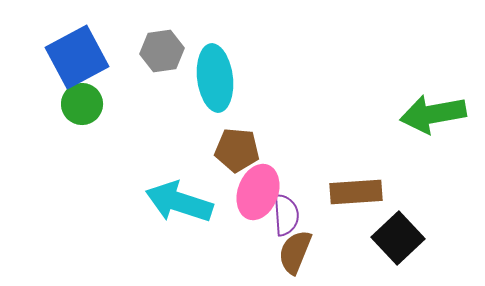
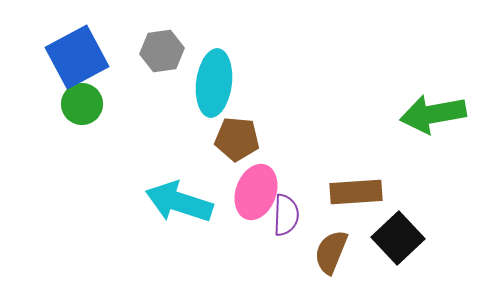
cyan ellipse: moved 1 px left, 5 px down; rotated 14 degrees clockwise
brown pentagon: moved 11 px up
pink ellipse: moved 2 px left
purple semicircle: rotated 6 degrees clockwise
brown semicircle: moved 36 px right
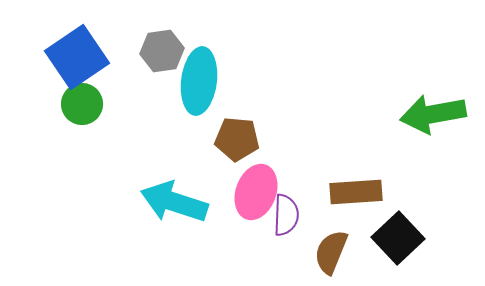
blue square: rotated 6 degrees counterclockwise
cyan ellipse: moved 15 px left, 2 px up
cyan arrow: moved 5 px left
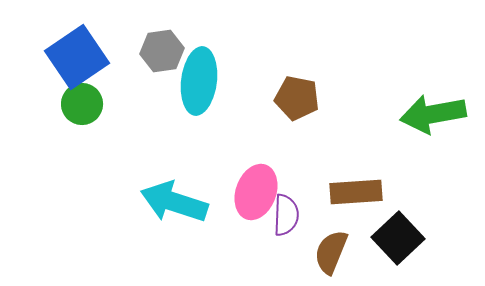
brown pentagon: moved 60 px right, 41 px up; rotated 6 degrees clockwise
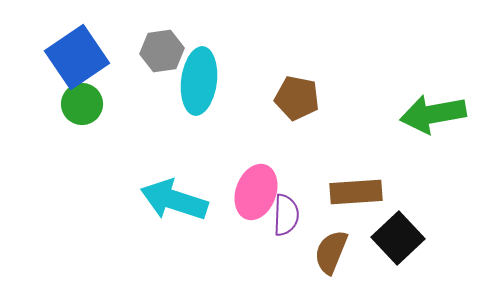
cyan arrow: moved 2 px up
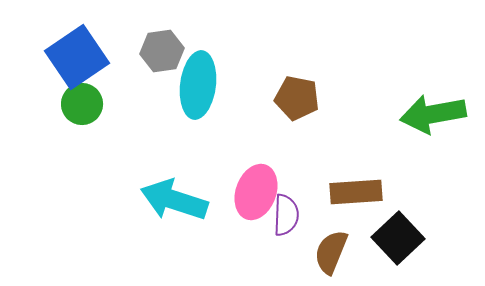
cyan ellipse: moved 1 px left, 4 px down
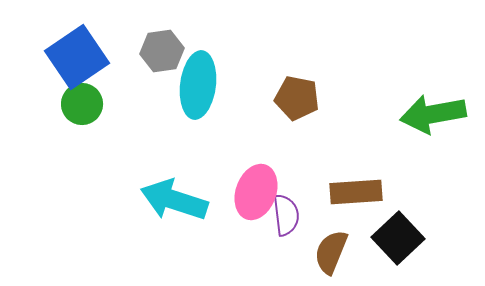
purple semicircle: rotated 9 degrees counterclockwise
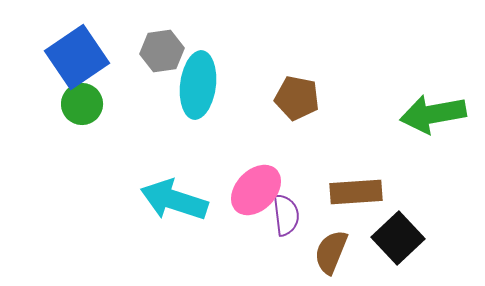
pink ellipse: moved 2 px up; rotated 24 degrees clockwise
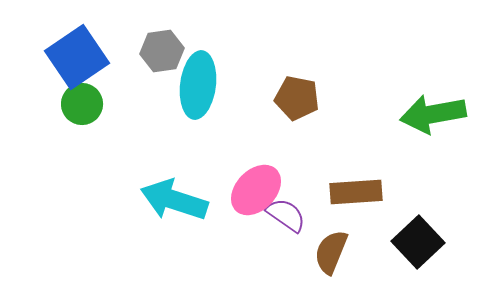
purple semicircle: rotated 48 degrees counterclockwise
black square: moved 20 px right, 4 px down
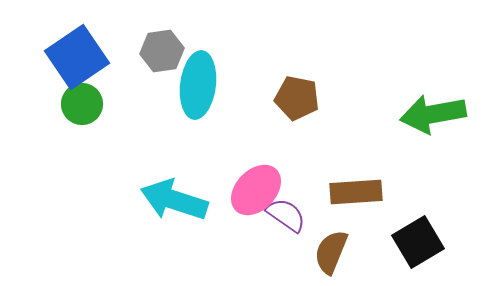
black square: rotated 12 degrees clockwise
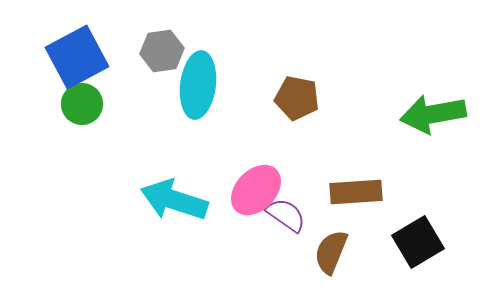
blue square: rotated 6 degrees clockwise
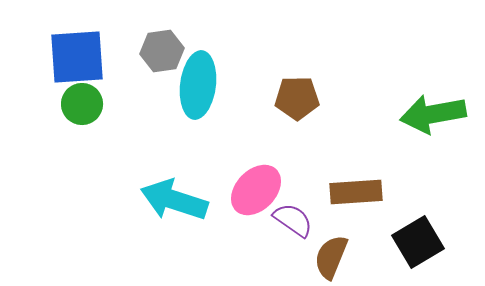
blue square: rotated 24 degrees clockwise
brown pentagon: rotated 12 degrees counterclockwise
purple semicircle: moved 7 px right, 5 px down
brown semicircle: moved 5 px down
